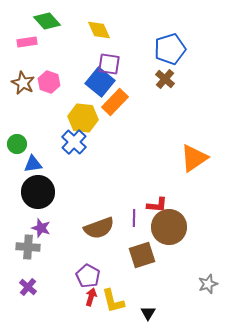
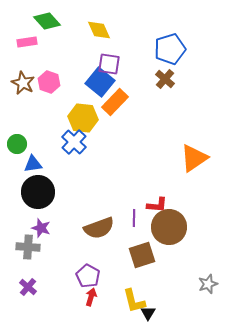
yellow L-shape: moved 21 px right
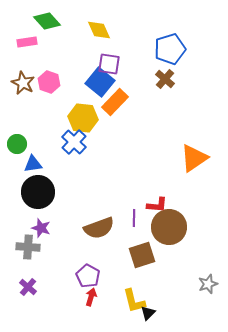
black triangle: rotated 14 degrees clockwise
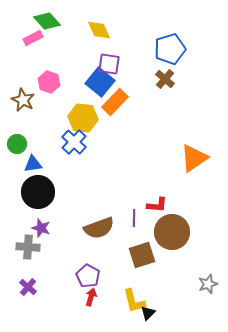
pink rectangle: moved 6 px right, 4 px up; rotated 18 degrees counterclockwise
brown star: moved 17 px down
brown circle: moved 3 px right, 5 px down
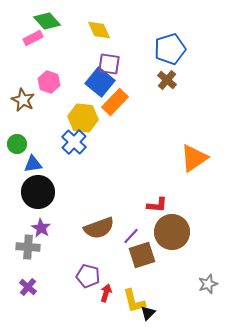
brown cross: moved 2 px right, 1 px down
purple line: moved 3 px left, 18 px down; rotated 42 degrees clockwise
purple star: rotated 12 degrees clockwise
purple pentagon: rotated 15 degrees counterclockwise
red arrow: moved 15 px right, 4 px up
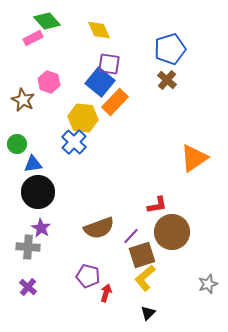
red L-shape: rotated 15 degrees counterclockwise
yellow L-shape: moved 11 px right, 23 px up; rotated 64 degrees clockwise
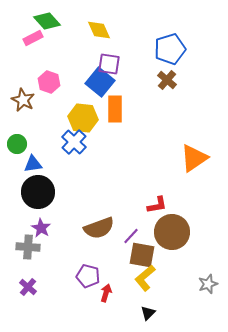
orange rectangle: moved 7 px down; rotated 44 degrees counterclockwise
brown square: rotated 28 degrees clockwise
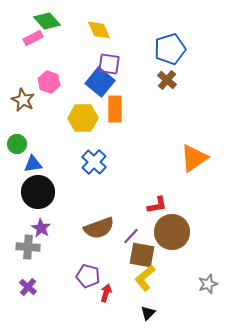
yellow hexagon: rotated 8 degrees counterclockwise
blue cross: moved 20 px right, 20 px down
